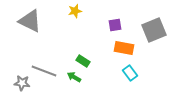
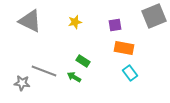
yellow star: moved 11 px down
gray square: moved 14 px up
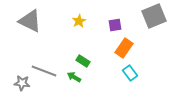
yellow star: moved 4 px right, 1 px up; rotated 16 degrees counterclockwise
orange rectangle: rotated 66 degrees counterclockwise
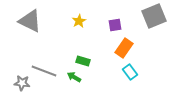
green rectangle: rotated 16 degrees counterclockwise
cyan rectangle: moved 1 px up
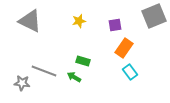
yellow star: rotated 16 degrees clockwise
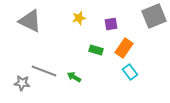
yellow star: moved 3 px up
purple square: moved 4 px left, 1 px up
green rectangle: moved 13 px right, 11 px up
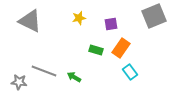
orange rectangle: moved 3 px left
gray star: moved 3 px left, 1 px up
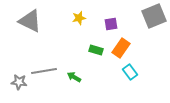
gray line: rotated 30 degrees counterclockwise
